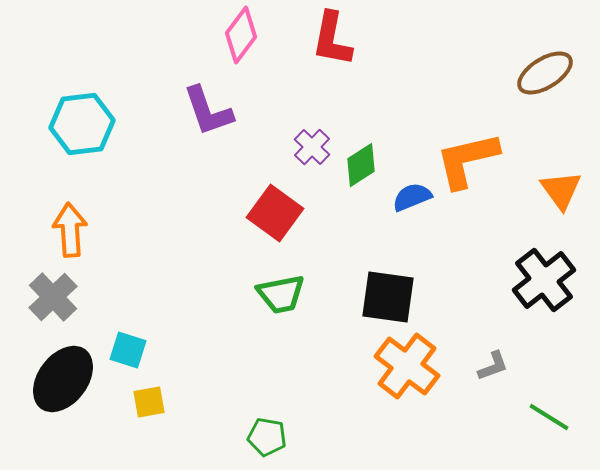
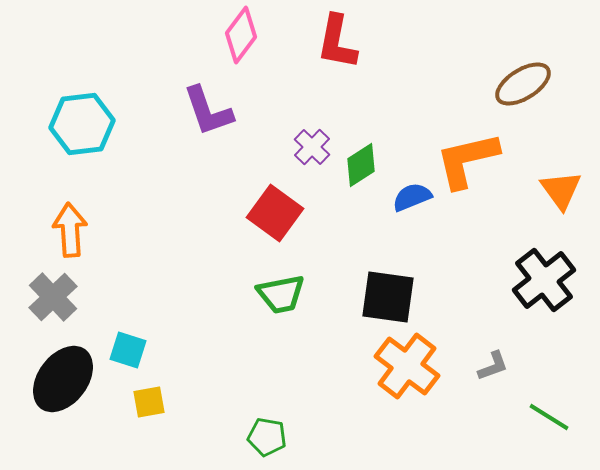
red L-shape: moved 5 px right, 3 px down
brown ellipse: moved 22 px left, 11 px down
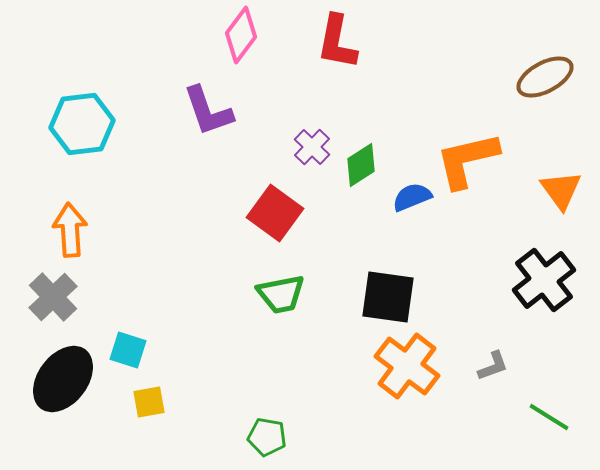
brown ellipse: moved 22 px right, 7 px up; rotated 4 degrees clockwise
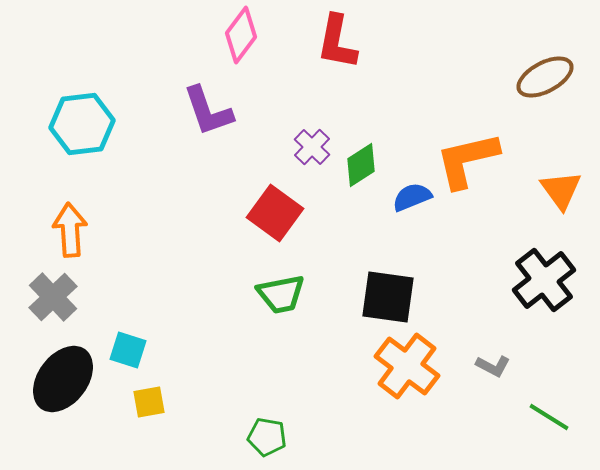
gray L-shape: rotated 48 degrees clockwise
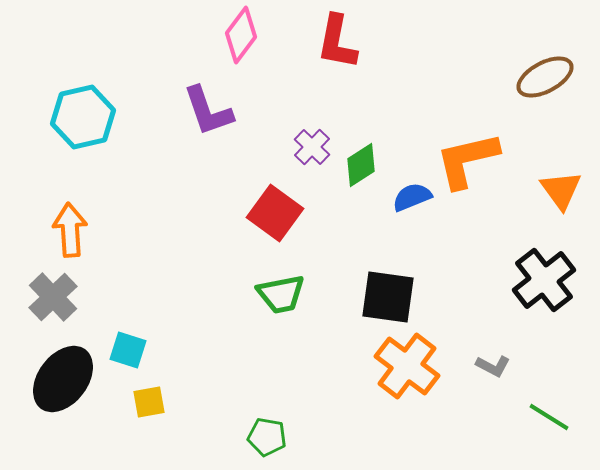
cyan hexagon: moved 1 px right, 7 px up; rotated 6 degrees counterclockwise
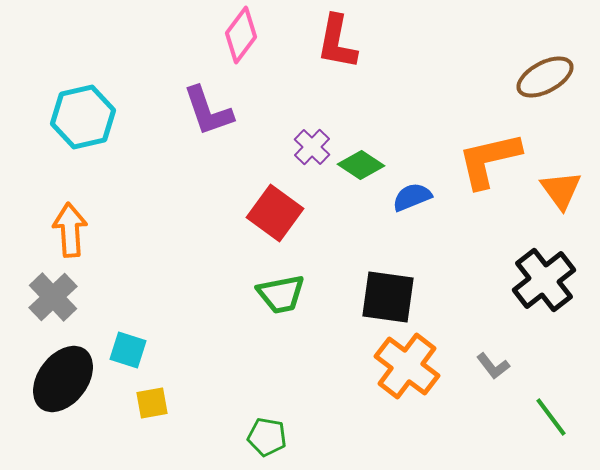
orange L-shape: moved 22 px right
green diamond: rotated 66 degrees clockwise
gray L-shape: rotated 24 degrees clockwise
yellow square: moved 3 px right, 1 px down
green line: moved 2 px right; rotated 21 degrees clockwise
